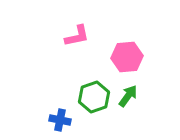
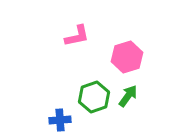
pink hexagon: rotated 12 degrees counterclockwise
blue cross: rotated 15 degrees counterclockwise
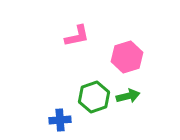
green arrow: rotated 40 degrees clockwise
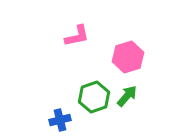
pink hexagon: moved 1 px right
green arrow: moved 1 px left; rotated 35 degrees counterclockwise
blue cross: rotated 10 degrees counterclockwise
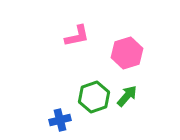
pink hexagon: moved 1 px left, 4 px up
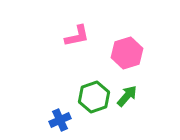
blue cross: rotated 10 degrees counterclockwise
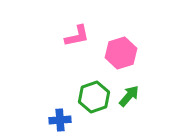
pink hexagon: moved 6 px left
green arrow: moved 2 px right
blue cross: rotated 20 degrees clockwise
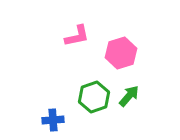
blue cross: moved 7 px left
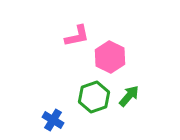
pink hexagon: moved 11 px left, 4 px down; rotated 16 degrees counterclockwise
blue cross: rotated 35 degrees clockwise
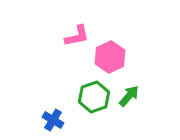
pink hexagon: rotated 8 degrees clockwise
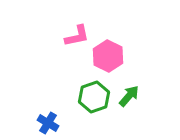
pink hexagon: moved 2 px left, 1 px up; rotated 8 degrees counterclockwise
blue cross: moved 5 px left, 3 px down
